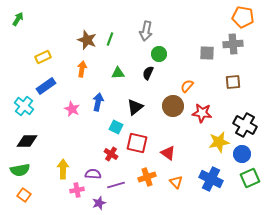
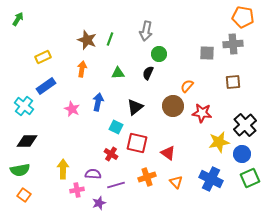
black cross: rotated 20 degrees clockwise
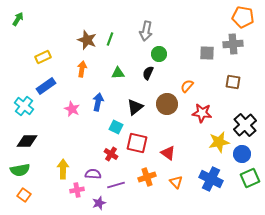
brown square: rotated 14 degrees clockwise
brown circle: moved 6 px left, 2 px up
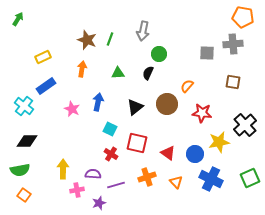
gray arrow: moved 3 px left
cyan square: moved 6 px left, 2 px down
blue circle: moved 47 px left
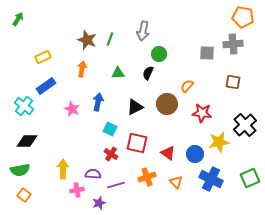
black triangle: rotated 12 degrees clockwise
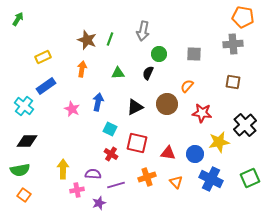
gray square: moved 13 px left, 1 px down
red triangle: rotated 28 degrees counterclockwise
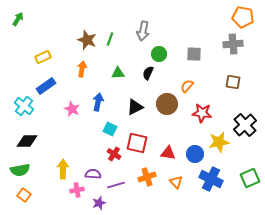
red cross: moved 3 px right
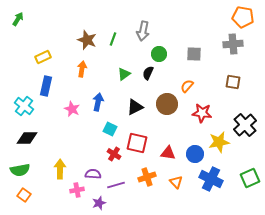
green line: moved 3 px right
green triangle: moved 6 px right, 1 px down; rotated 32 degrees counterclockwise
blue rectangle: rotated 42 degrees counterclockwise
black diamond: moved 3 px up
yellow arrow: moved 3 px left
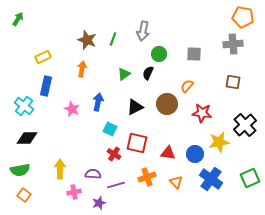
blue cross: rotated 10 degrees clockwise
pink cross: moved 3 px left, 2 px down
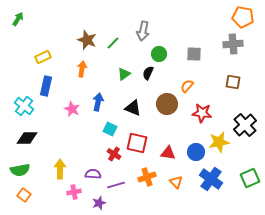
green line: moved 4 px down; rotated 24 degrees clockwise
black triangle: moved 2 px left, 1 px down; rotated 48 degrees clockwise
blue circle: moved 1 px right, 2 px up
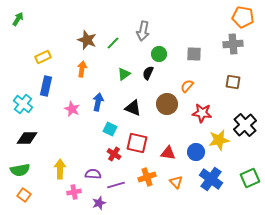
cyan cross: moved 1 px left, 2 px up
yellow star: moved 2 px up
